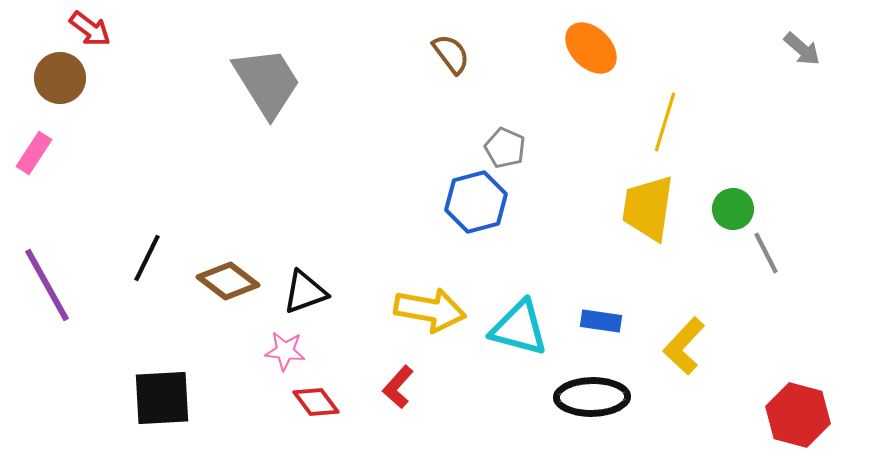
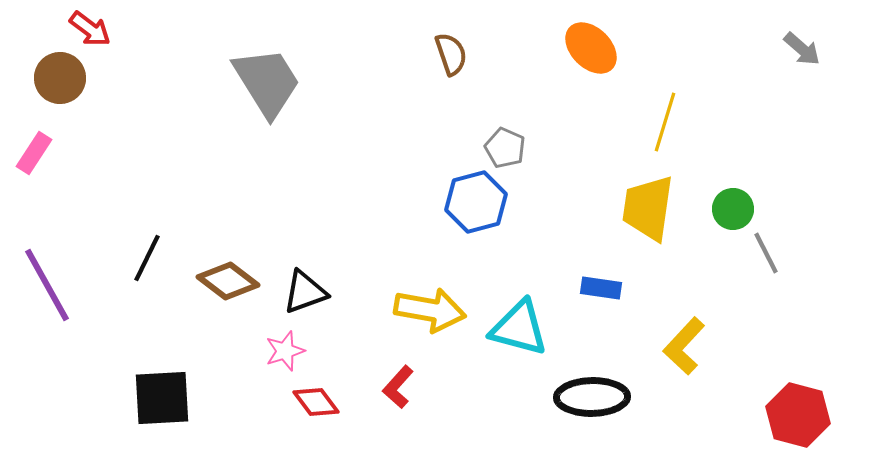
brown semicircle: rotated 18 degrees clockwise
blue rectangle: moved 33 px up
pink star: rotated 24 degrees counterclockwise
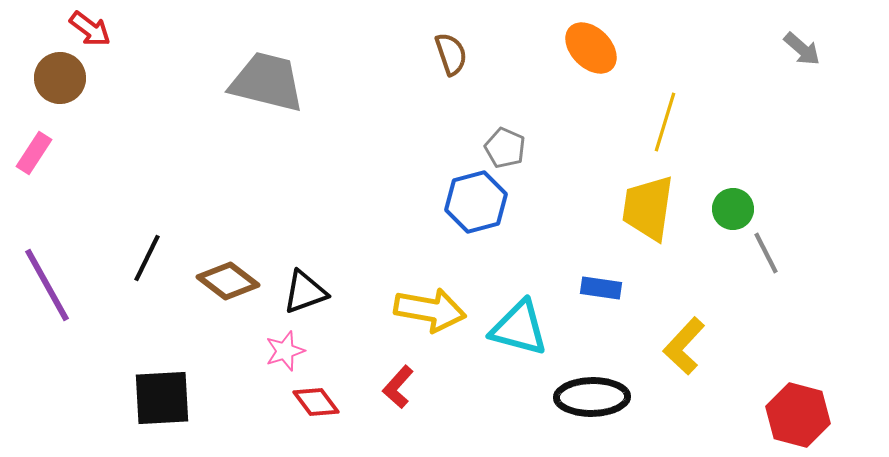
gray trapezoid: rotated 44 degrees counterclockwise
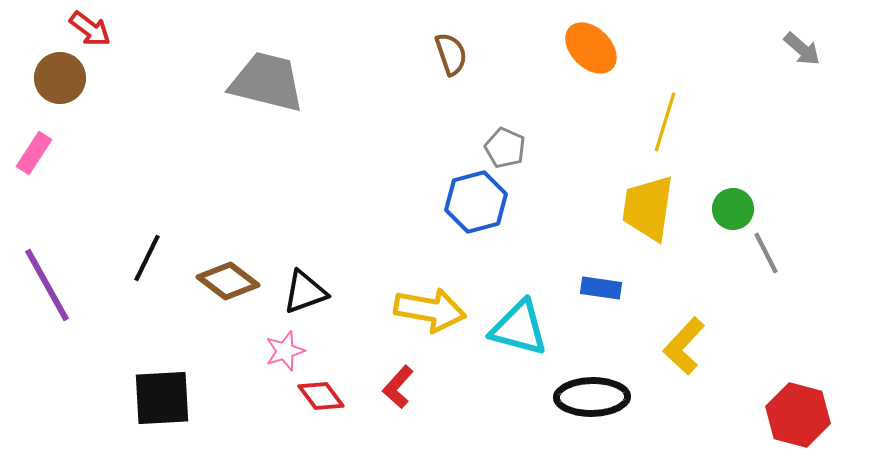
red diamond: moved 5 px right, 6 px up
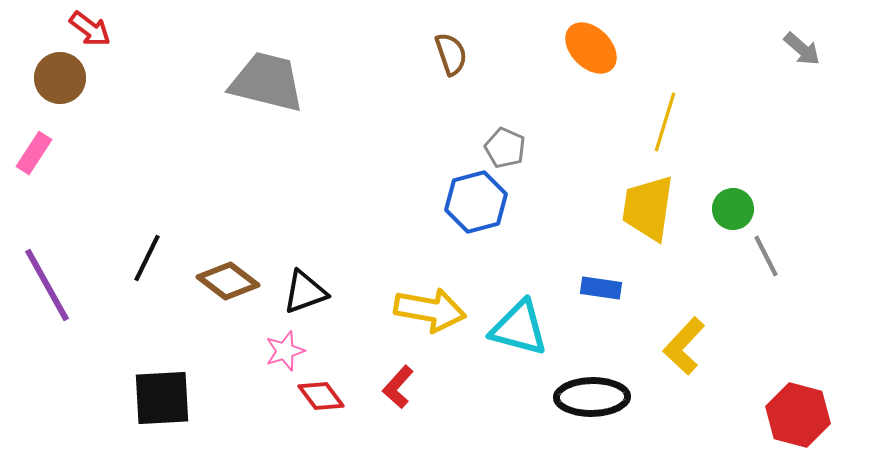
gray line: moved 3 px down
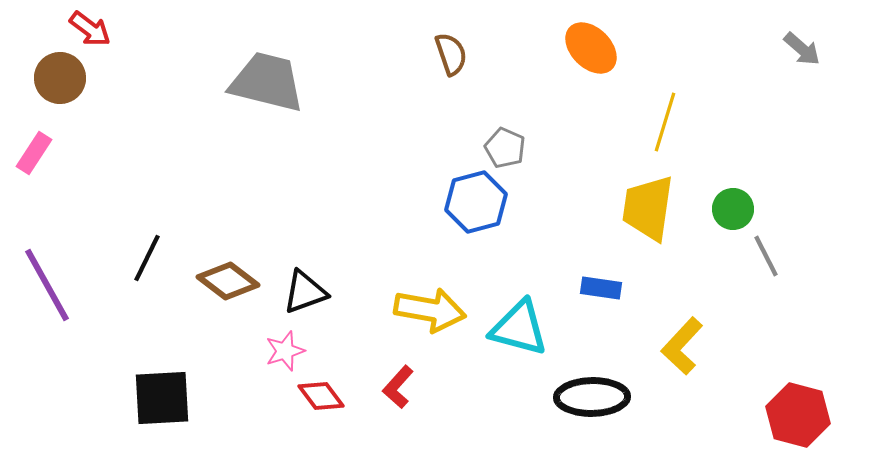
yellow L-shape: moved 2 px left
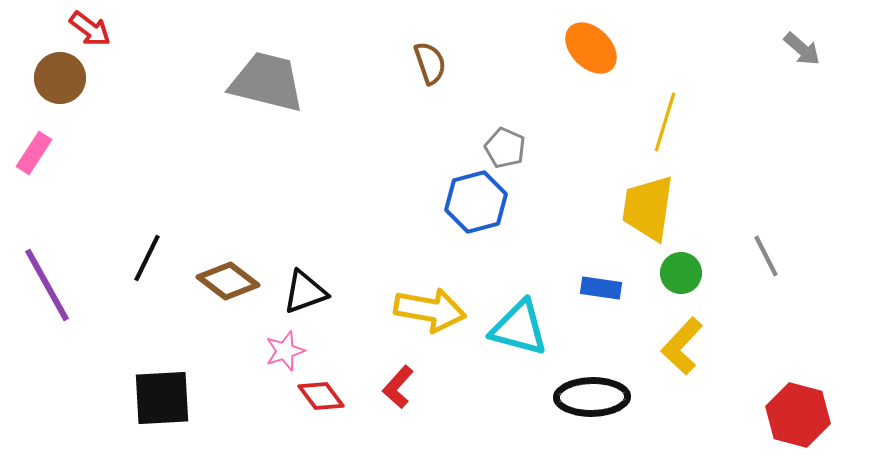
brown semicircle: moved 21 px left, 9 px down
green circle: moved 52 px left, 64 px down
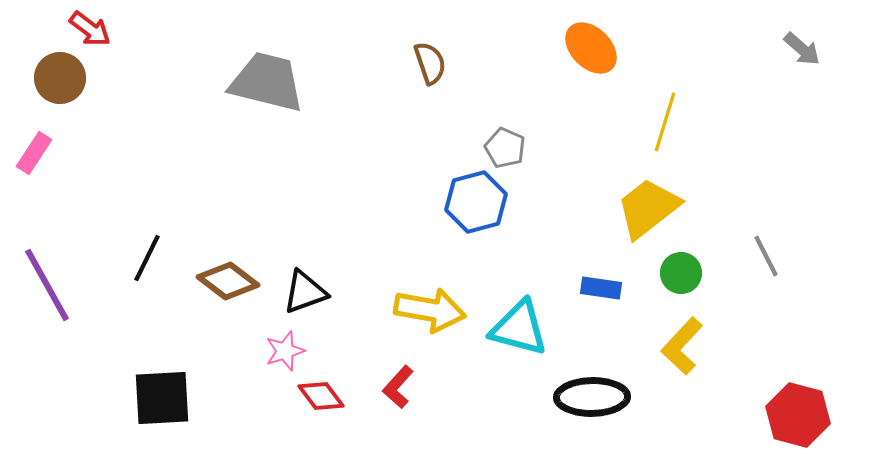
yellow trapezoid: rotated 44 degrees clockwise
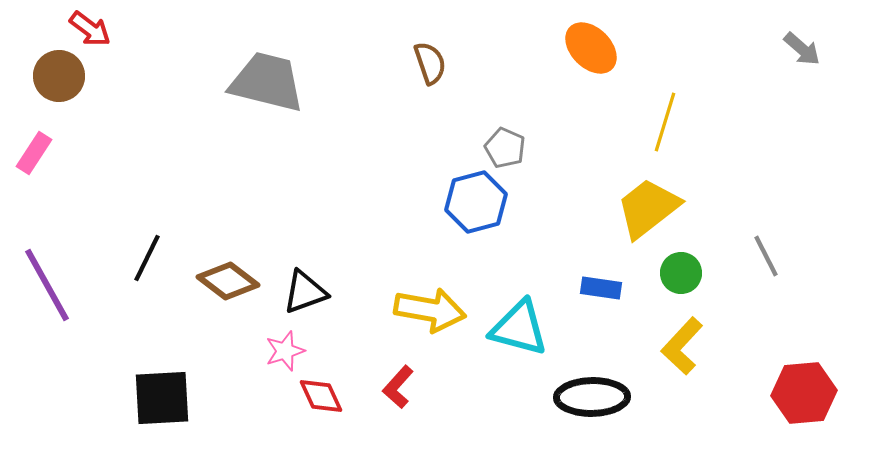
brown circle: moved 1 px left, 2 px up
red diamond: rotated 12 degrees clockwise
red hexagon: moved 6 px right, 22 px up; rotated 20 degrees counterclockwise
